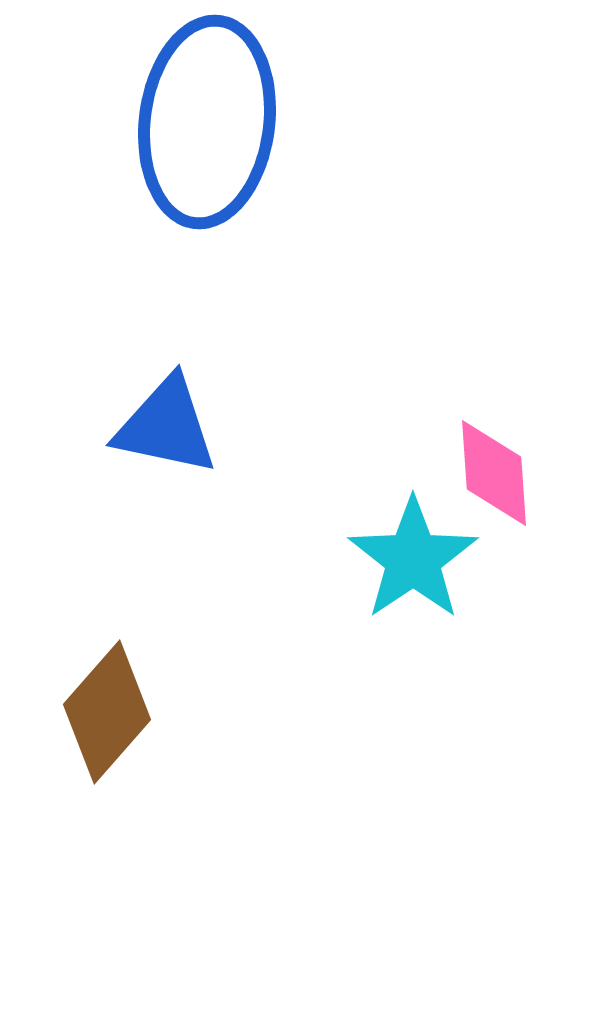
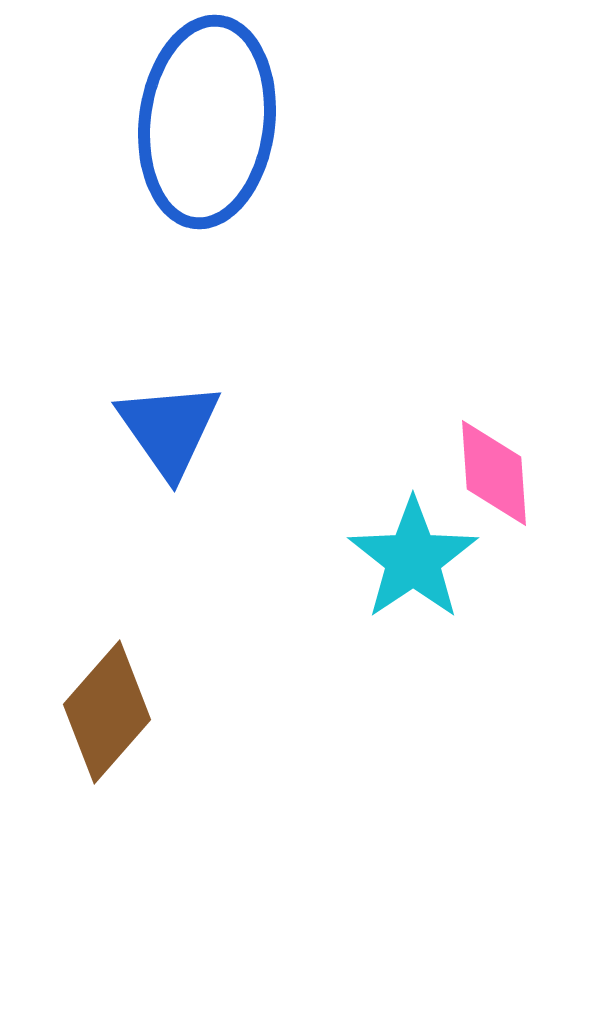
blue triangle: moved 3 px right, 3 px down; rotated 43 degrees clockwise
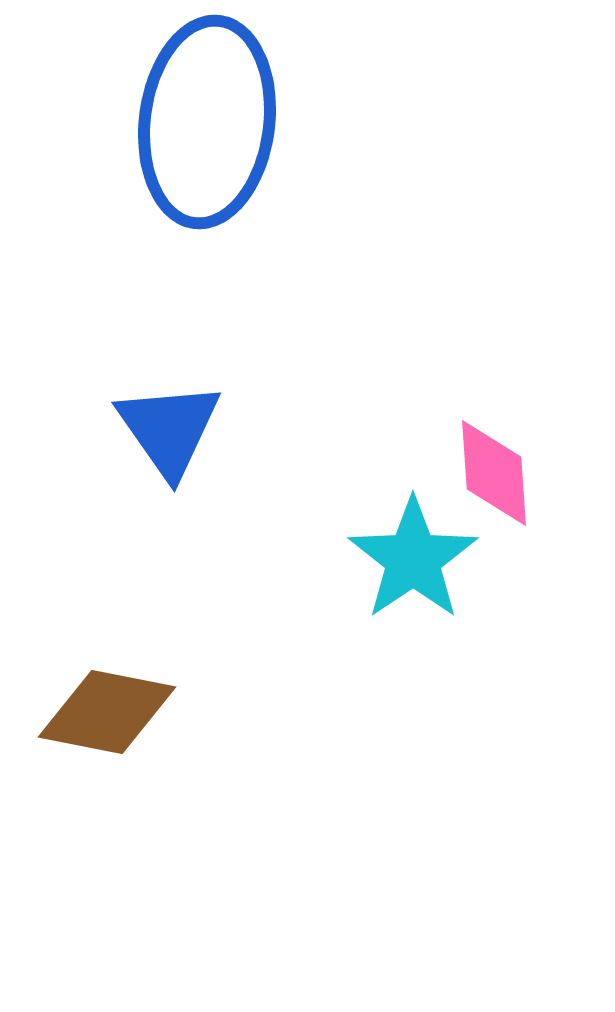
brown diamond: rotated 60 degrees clockwise
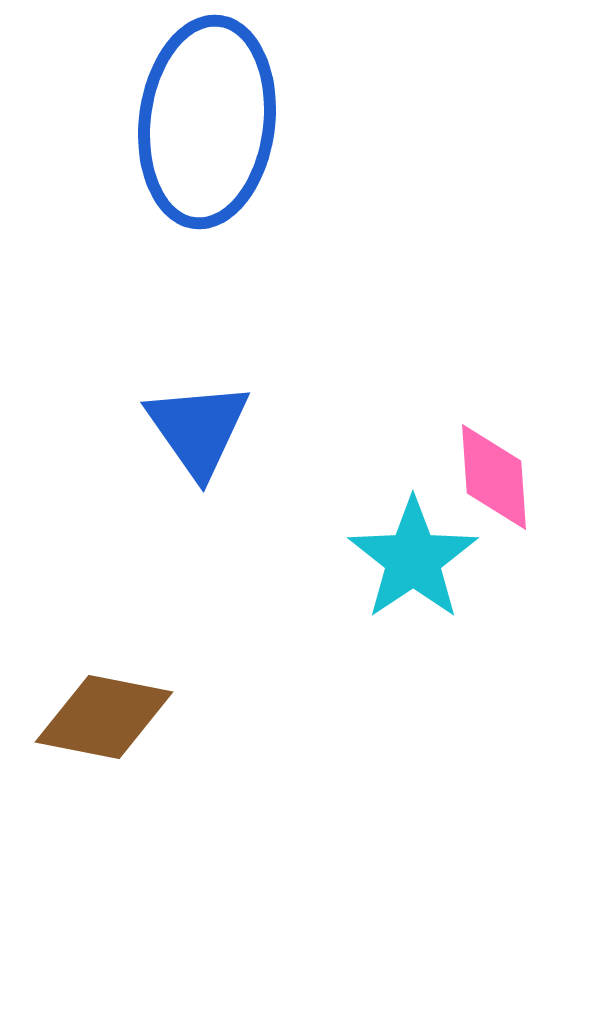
blue triangle: moved 29 px right
pink diamond: moved 4 px down
brown diamond: moved 3 px left, 5 px down
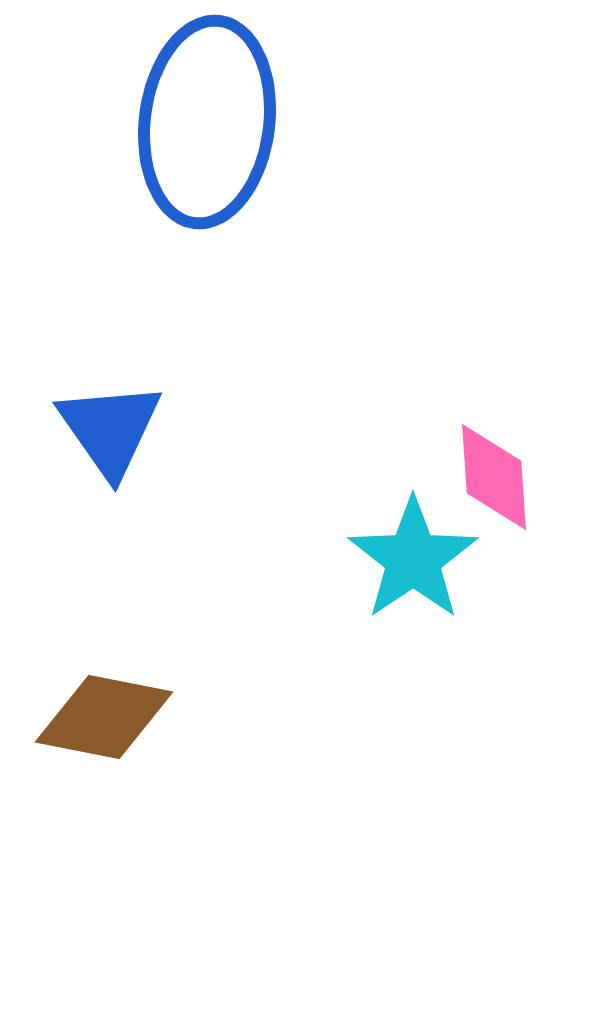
blue triangle: moved 88 px left
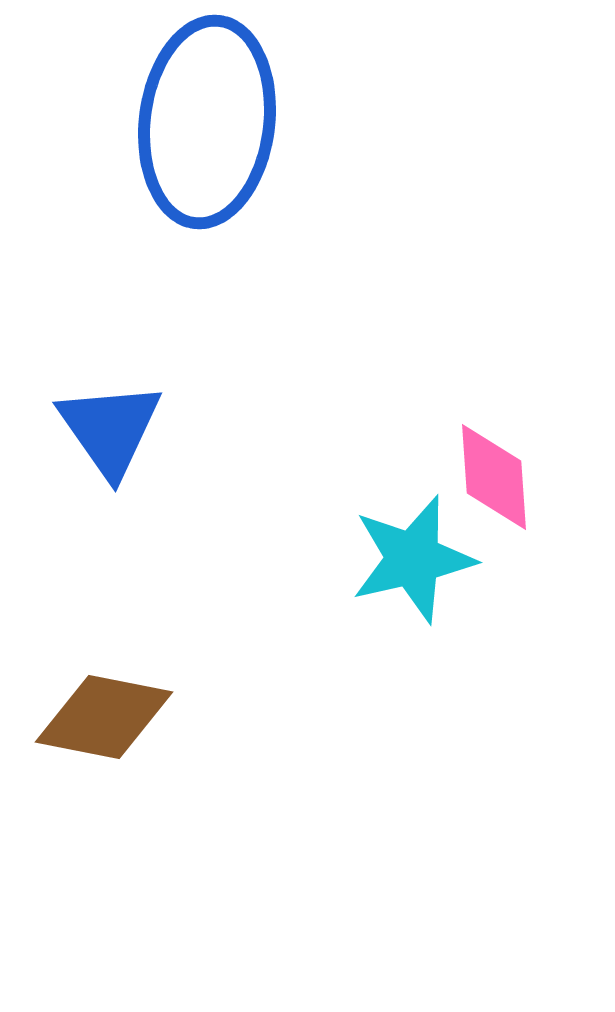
cyan star: rotated 21 degrees clockwise
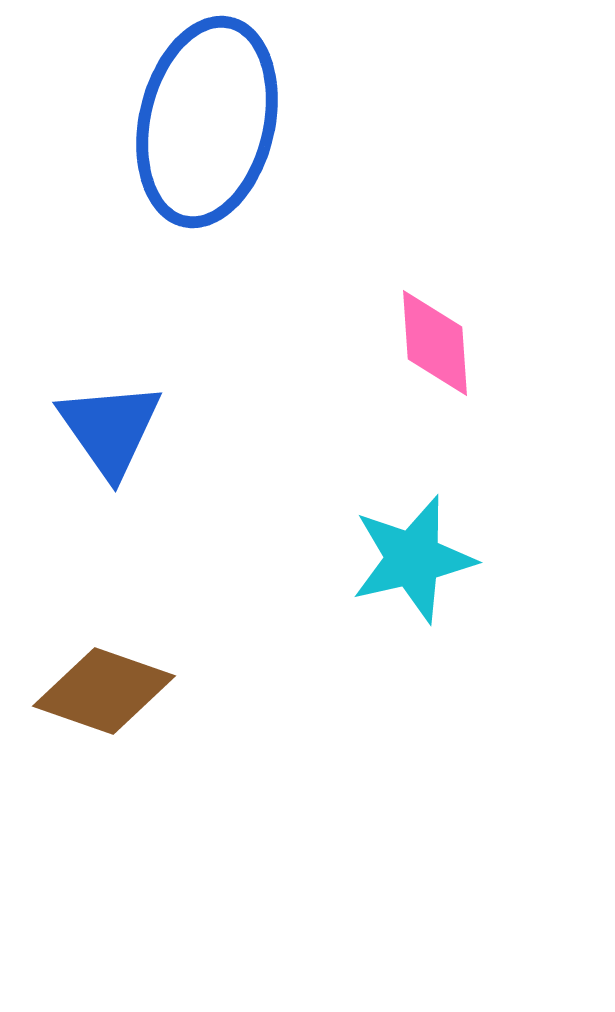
blue ellipse: rotated 6 degrees clockwise
pink diamond: moved 59 px left, 134 px up
brown diamond: moved 26 px up; rotated 8 degrees clockwise
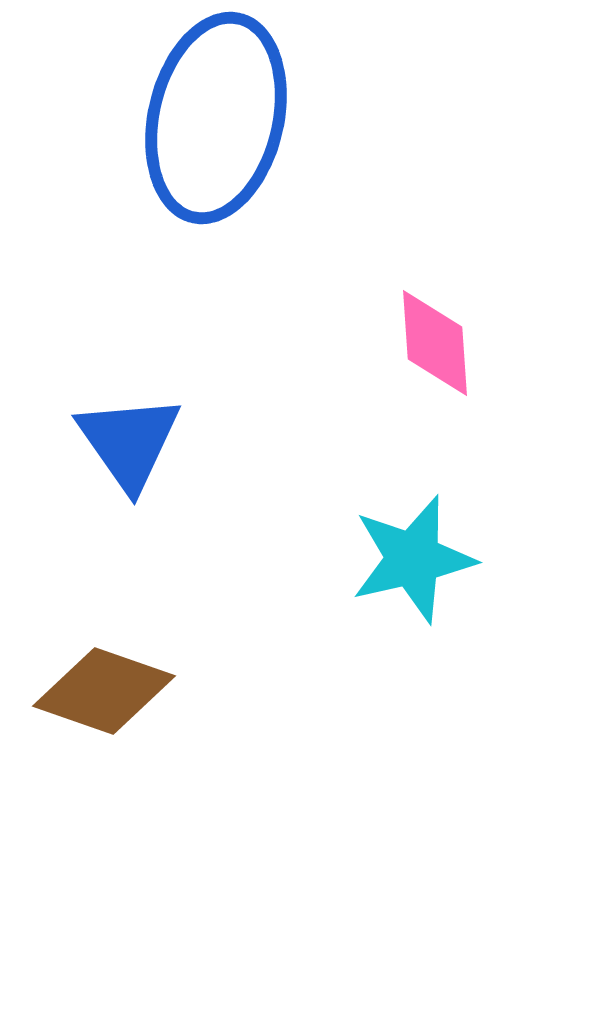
blue ellipse: moved 9 px right, 4 px up
blue triangle: moved 19 px right, 13 px down
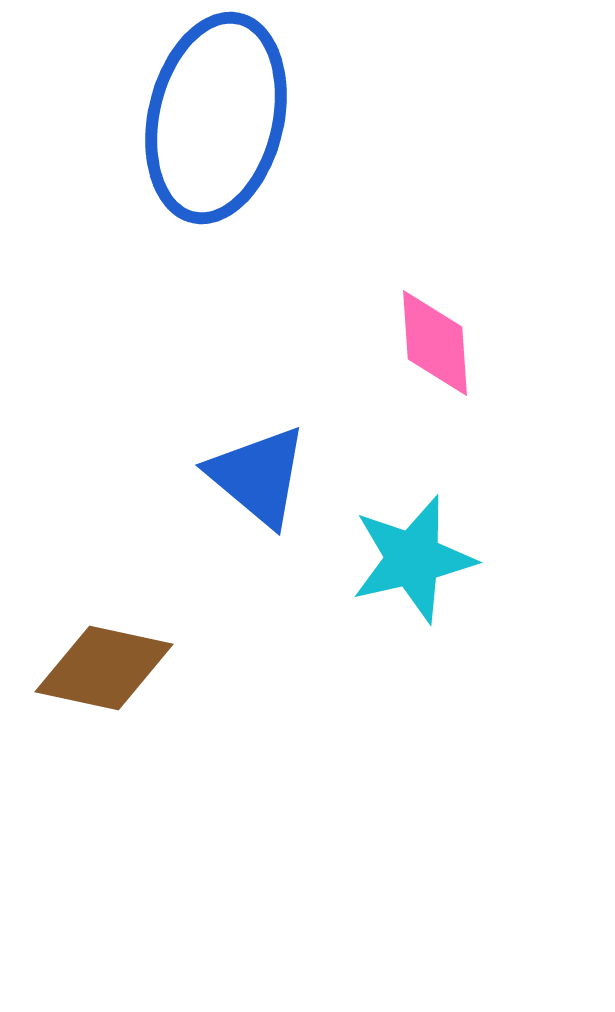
blue triangle: moved 129 px right, 34 px down; rotated 15 degrees counterclockwise
brown diamond: moved 23 px up; rotated 7 degrees counterclockwise
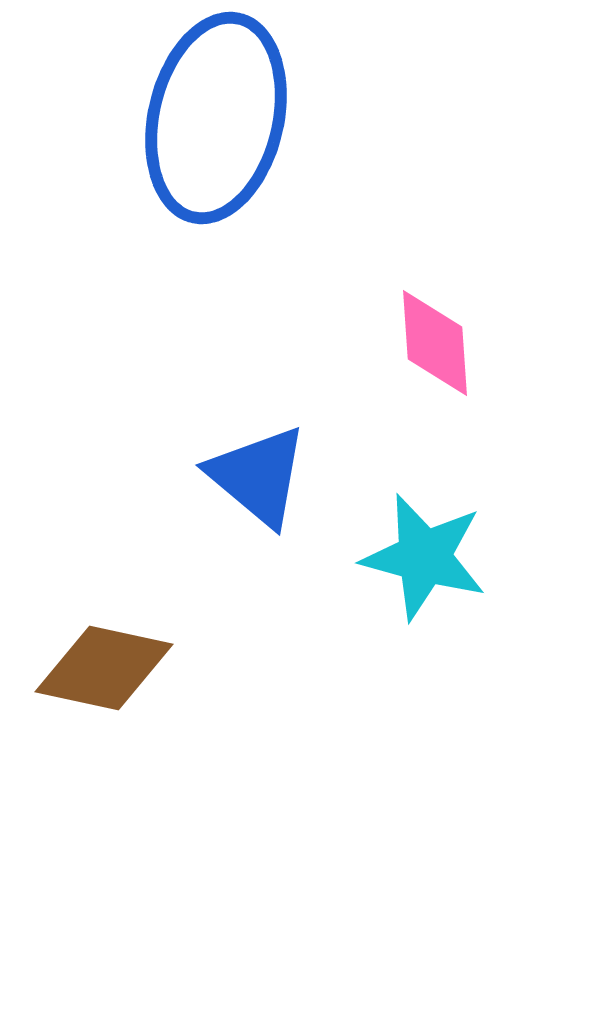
cyan star: moved 11 px right, 2 px up; rotated 28 degrees clockwise
